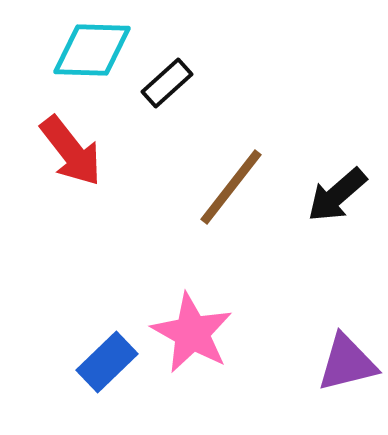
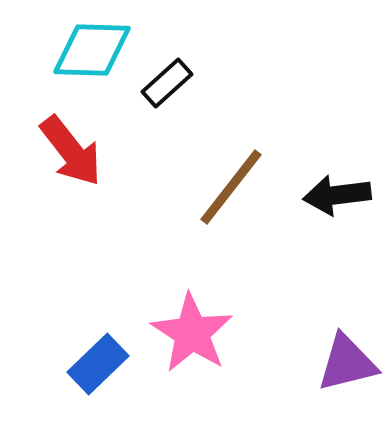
black arrow: rotated 34 degrees clockwise
pink star: rotated 4 degrees clockwise
blue rectangle: moved 9 px left, 2 px down
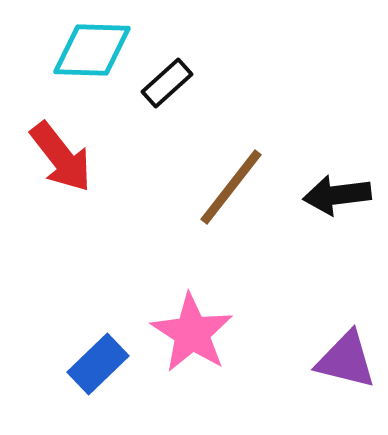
red arrow: moved 10 px left, 6 px down
purple triangle: moved 1 px left, 3 px up; rotated 28 degrees clockwise
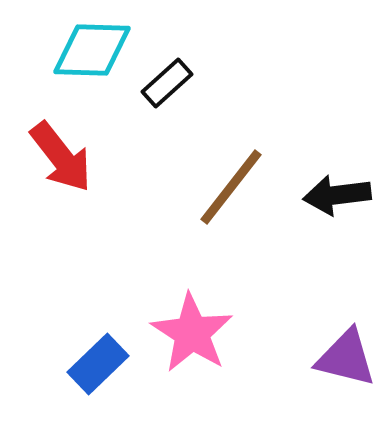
purple triangle: moved 2 px up
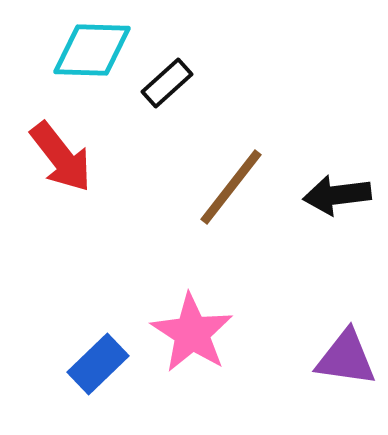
purple triangle: rotated 6 degrees counterclockwise
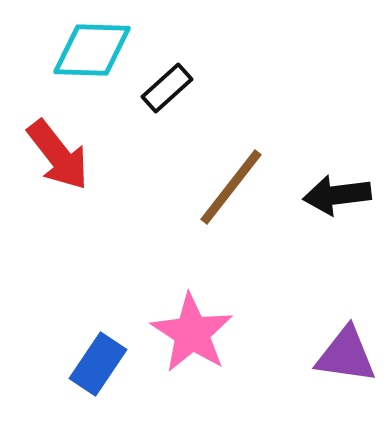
black rectangle: moved 5 px down
red arrow: moved 3 px left, 2 px up
purple triangle: moved 3 px up
blue rectangle: rotated 12 degrees counterclockwise
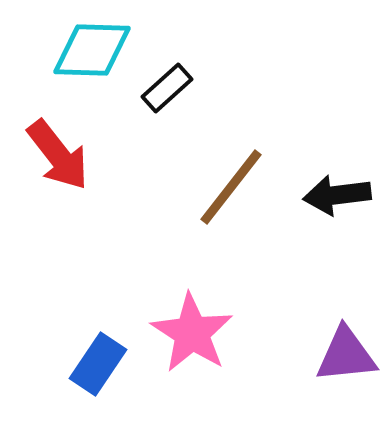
purple triangle: rotated 14 degrees counterclockwise
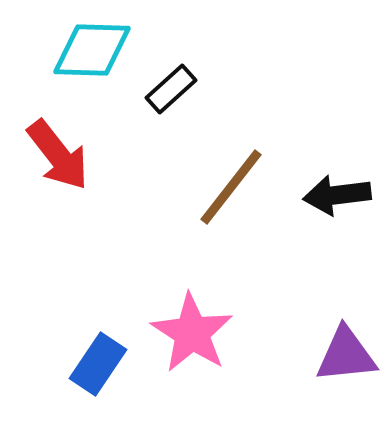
black rectangle: moved 4 px right, 1 px down
